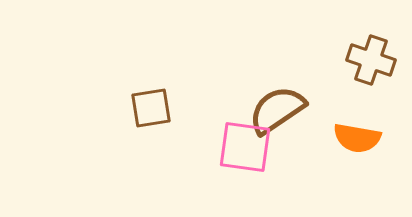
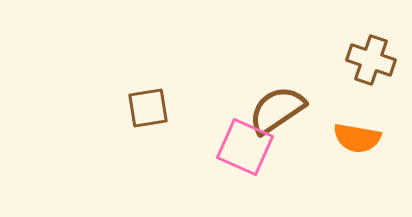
brown square: moved 3 px left
pink square: rotated 16 degrees clockwise
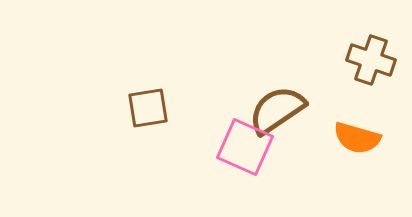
orange semicircle: rotated 6 degrees clockwise
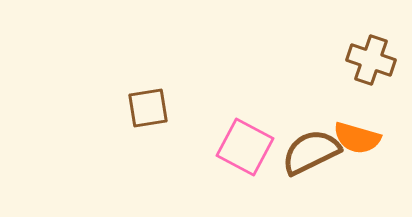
brown semicircle: moved 34 px right, 42 px down; rotated 8 degrees clockwise
pink square: rotated 4 degrees clockwise
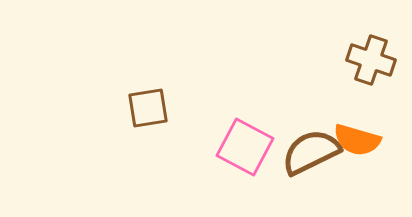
orange semicircle: moved 2 px down
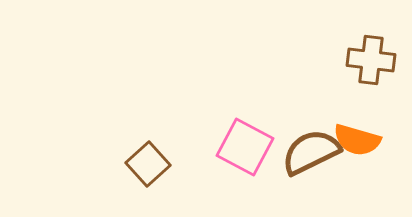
brown cross: rotated 12 degrees counterclockwise
brown square: moved 56 px down; rotated 33 degrees counterclockwise
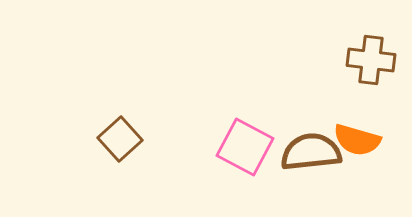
brown semicircle: rotated 20 degrees clockwise
brown square: moved 28 px left, 25 px up
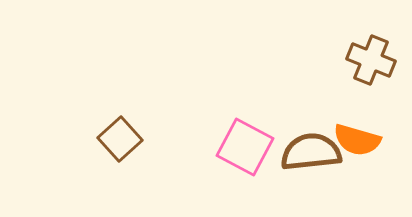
brown cross: rotated 15 degrees clockwise
